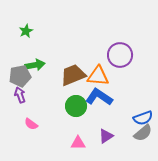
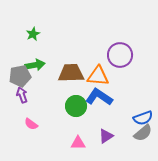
green star: moved 7 px right, 3 px down
brown trapezoid: moved 2 px left, 2 px up; rotated 20 degrees clockwise
purple arrow: moved 2 px right
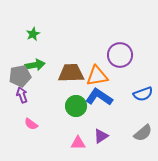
orange triangle: moved 1 px left; rotated 15 degrees counterclockwise
blue semicircle: moved 24 px up
purple triangle: moved 5 px left
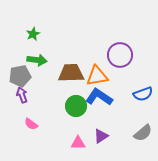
green arrow: moved 2 px right, 5 px up; rotated 18 degrees clockwise
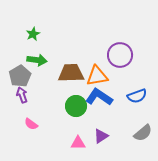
gray pentagon: rotated 20 degrees counterclockwise
blue semicircle: moved 6 px left, 2 px down
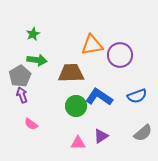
orange triangle: moved 5 px left, 31 px up
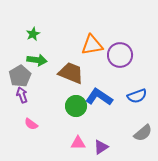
brown trapezoid: rotated 24 degrees clockwise
purple triangle: moved 11 px down
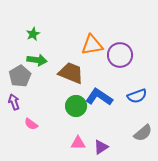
purple arrow: moved 8 px left, 7 px down
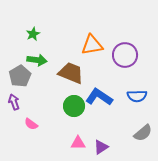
purple circle: moved 5 px right
blue semicircle: rotated 18 degrees clockwise
green circle: moved 2 px left
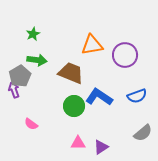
blue semicircle: rotated 18 degrees counterclockwise
purple arrow: moved 12 px up
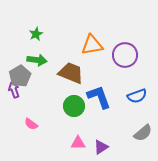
green star: moved 3 px right
blue L-shape: rotated 36 degrees clockwise
